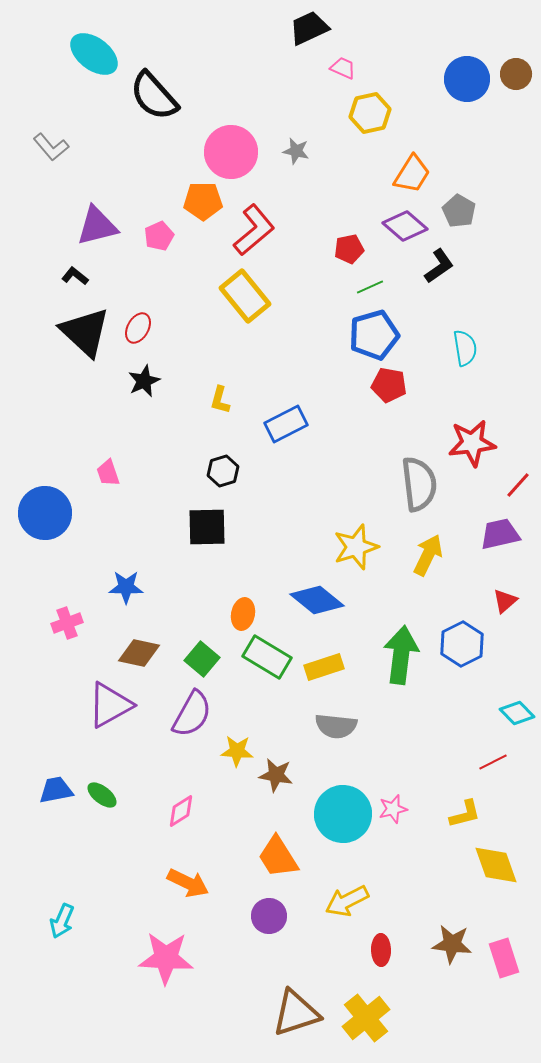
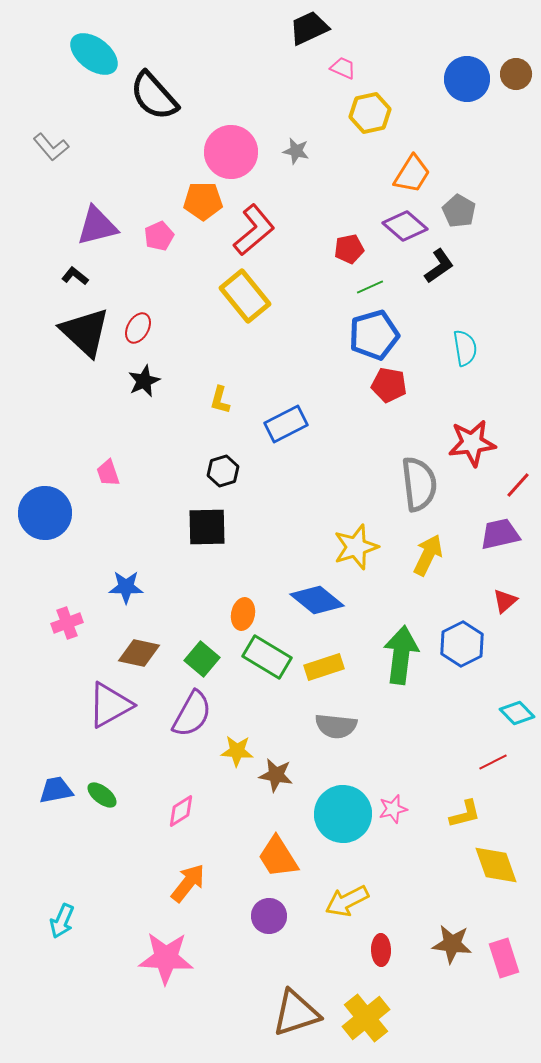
orange arrow at (188, 883): rotated 78 degrees counterclockwise
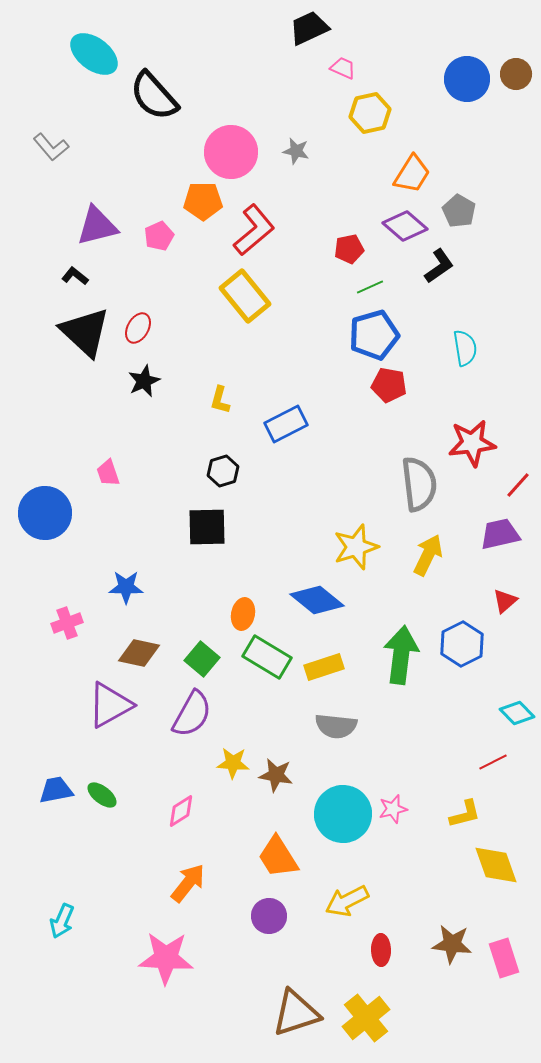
yellow star at (237, 751): moved 4 px left, 12 px down
